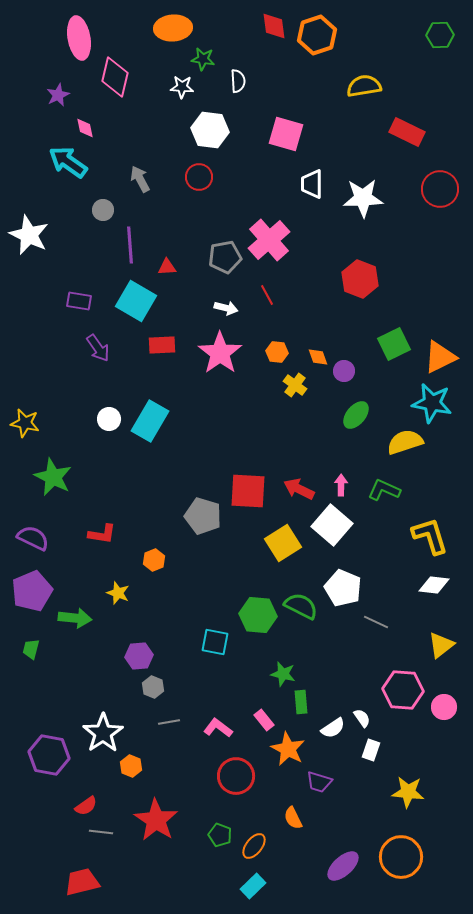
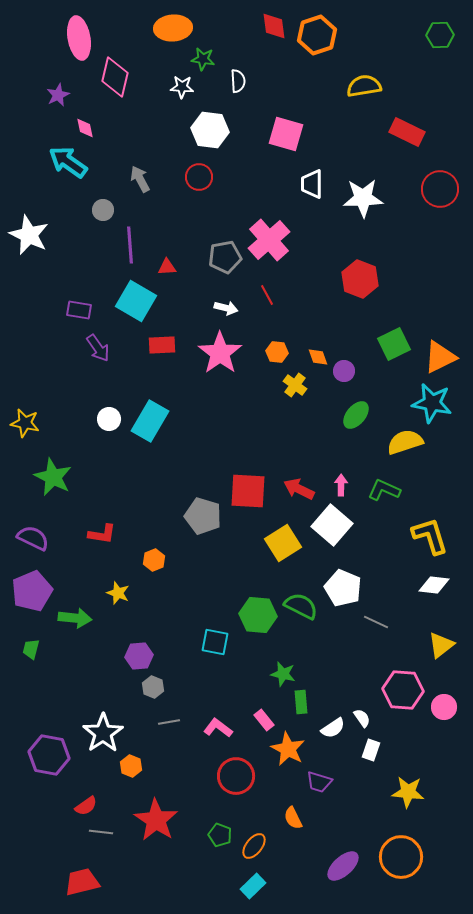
purple rectangle at (79, 301): moved 9 px down
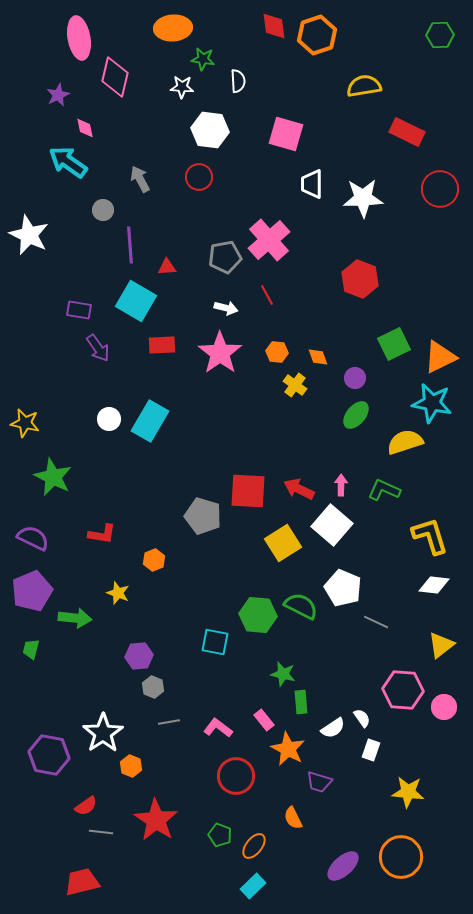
purple circle at (344, 371): moved 11 px right, 7 px down
